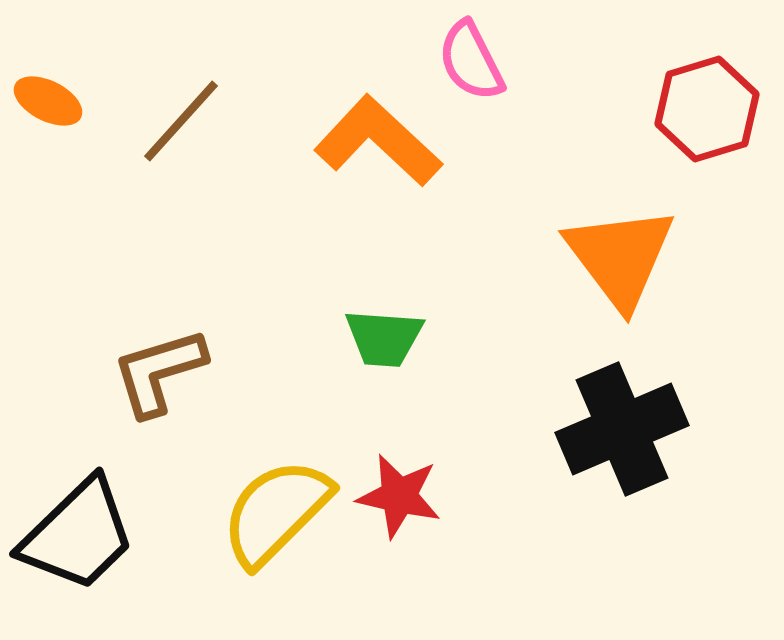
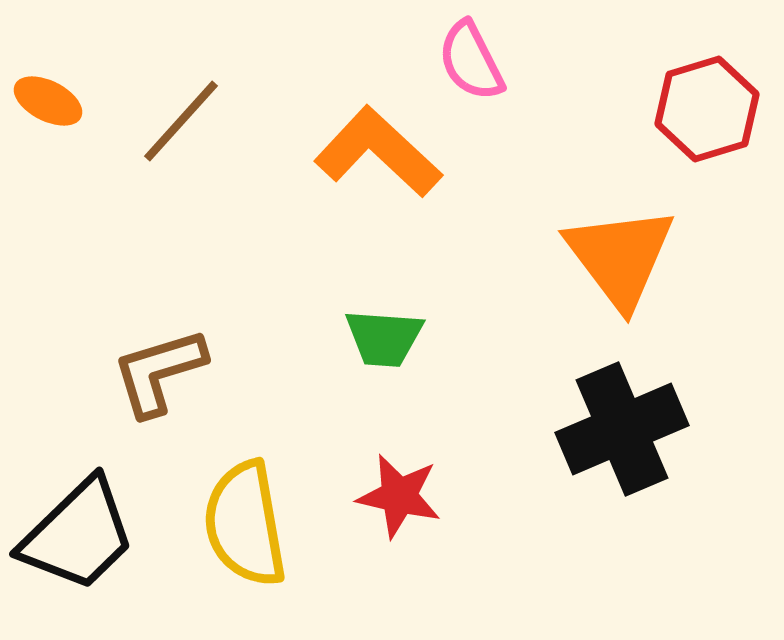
orange L-shape: moved 11 px down
yellow semicircle: moved 31 px left, 12 px down; rotated 55 degrees counterclockwise
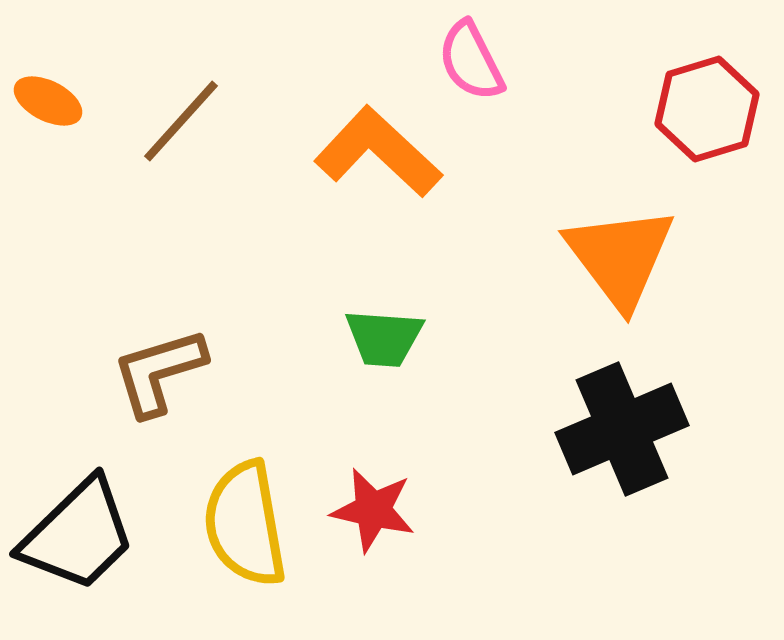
red star: moved 26 px left, 14 px down
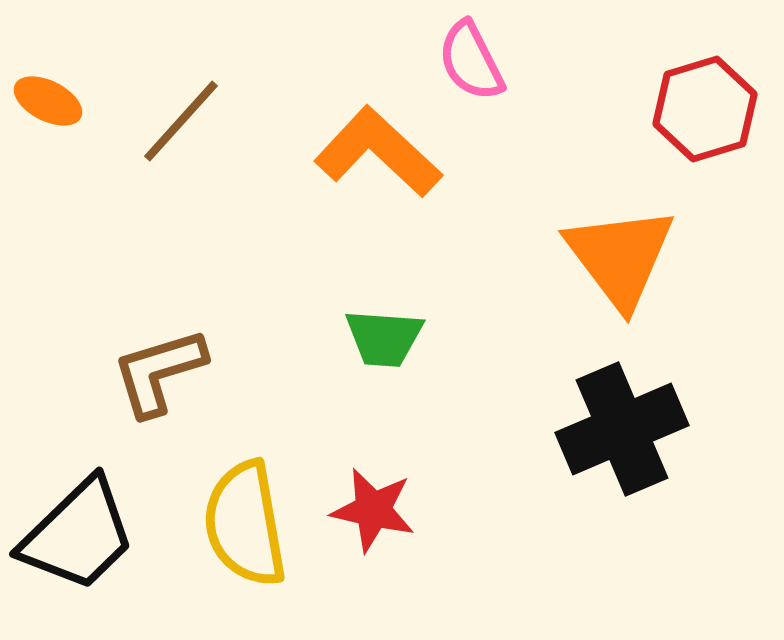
red hexagon: moved 2 px left
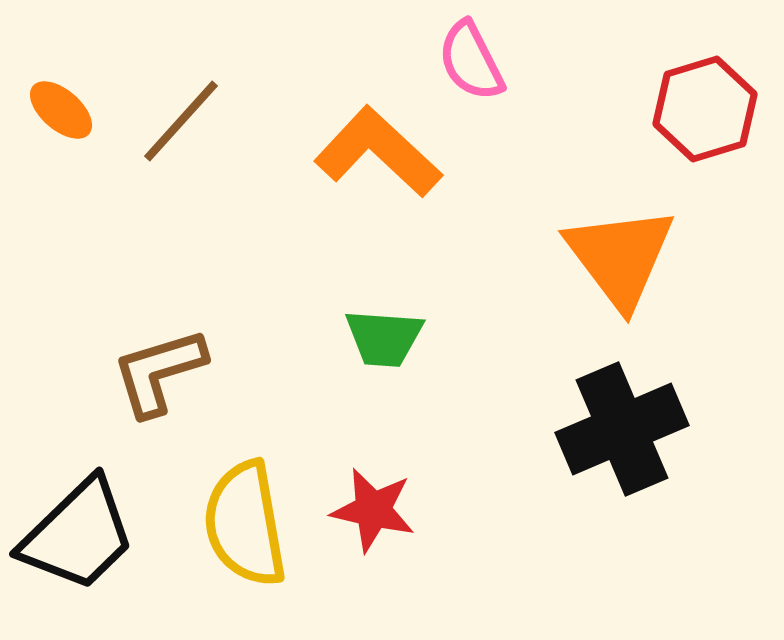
orange ellipse: moved 13 px right, 9 px down; rotated 14 degrees clockwise
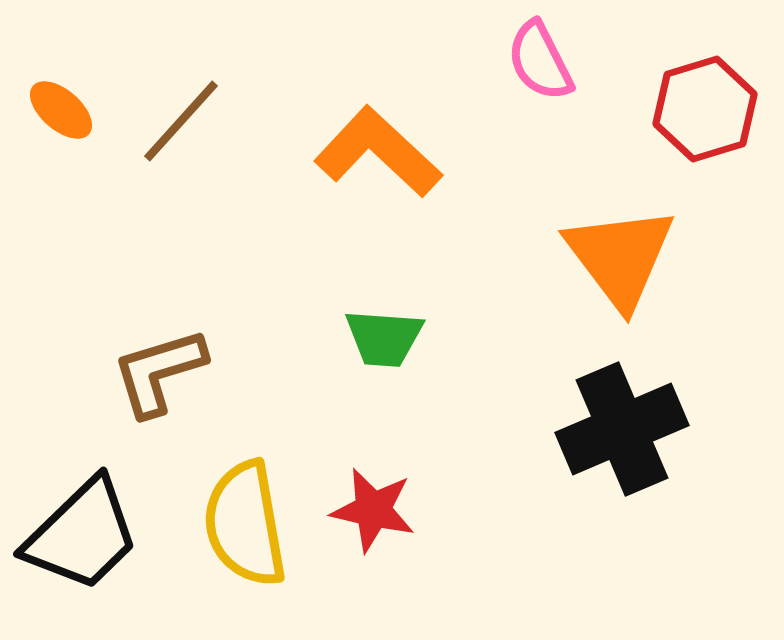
pink semicircle: moved 69 px right
black trapezoid: moved 4 px right
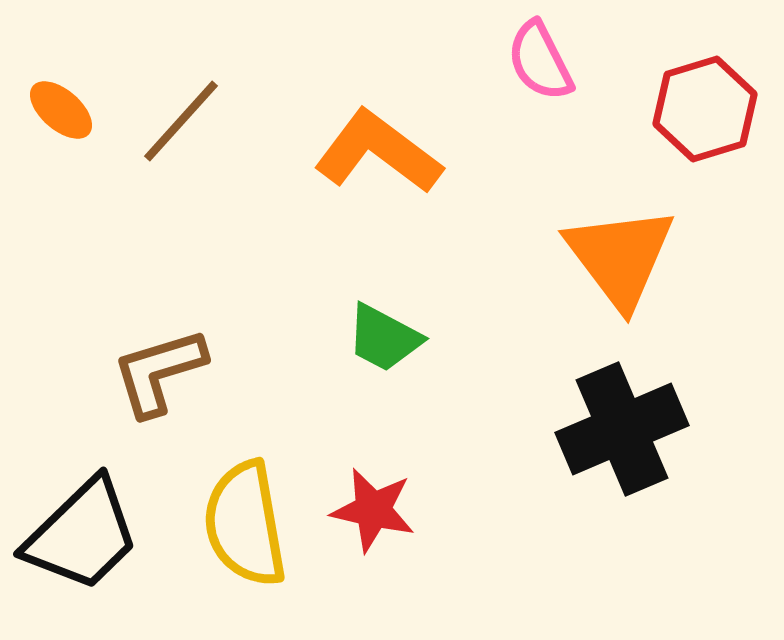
orange L-shape: rotated 6 degrees counterclockwise
green trapezoid: rotated 24 degrees clockwise
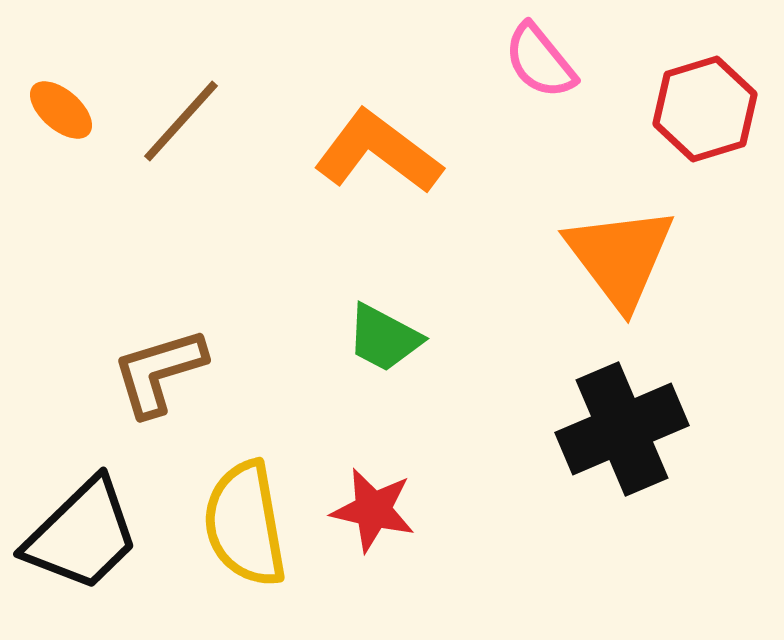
pink semicircle: rotated 12 degrees counterclockwise
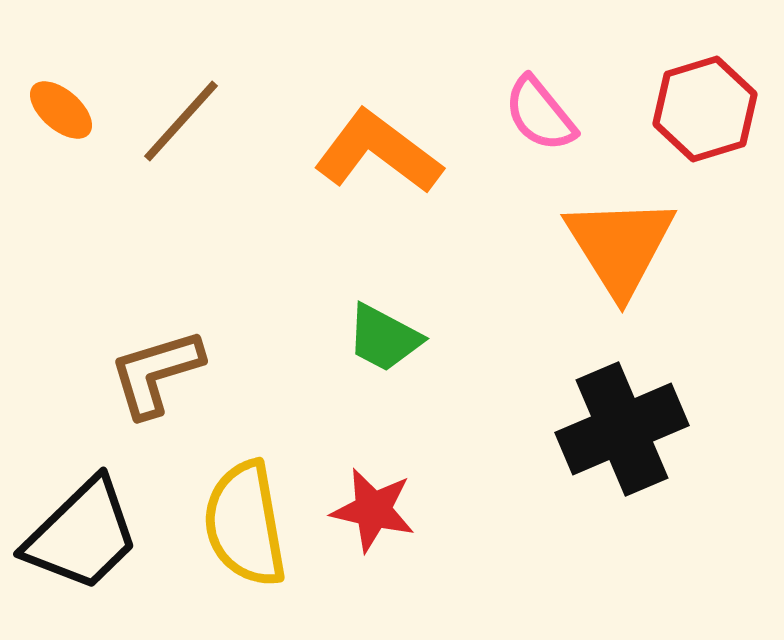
pink semicircle: moved 53 px down
orange triangle: moved 11 px up; rotated 5 degrees clockwise
brown L-shape: moved 3 px left, 1 px down
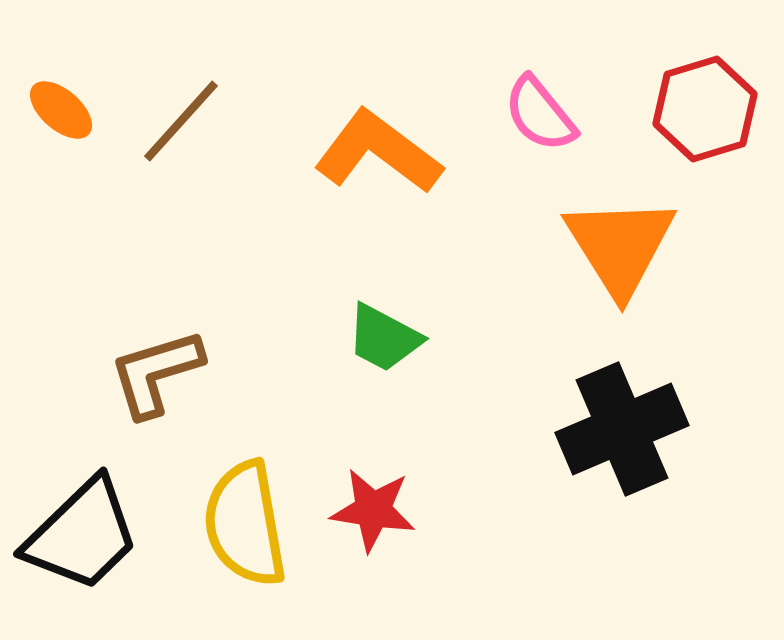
red star: rotated 4 degrees counterclockwise
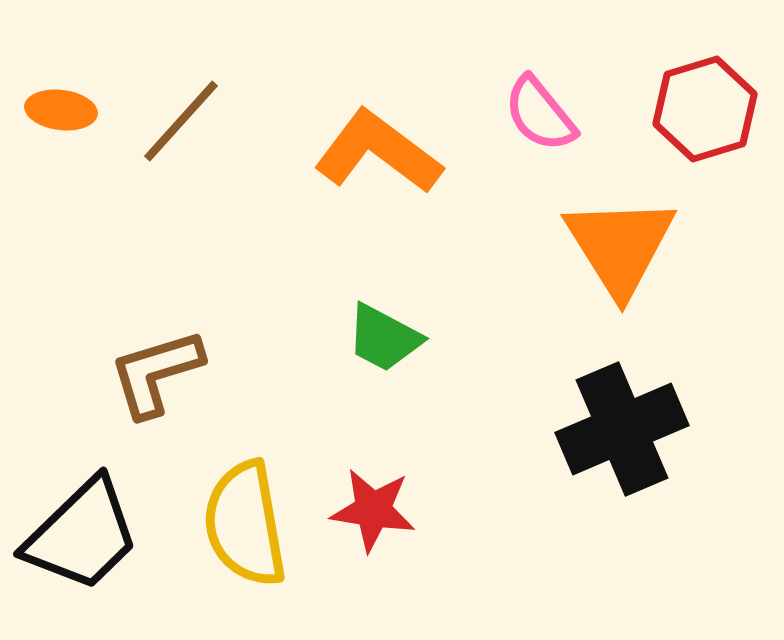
orange ellipse: rotated 34 degrees counterclockwise
